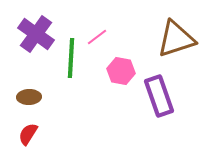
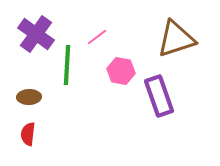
green line: moved 4 px left, 7 px down
red semicircle: rotated 25 degrees counterclockwise
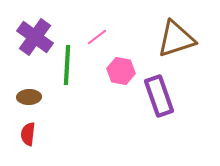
purple cross: moved 1 px left, 3 px down
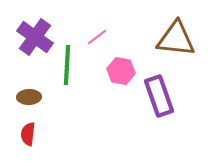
brown triangle: rotated 24 degrees clockwise
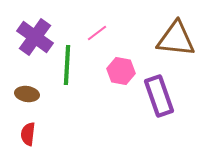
pink line: moved 4 px up
brown ellipse: moved 2 px left, 3 px up; rotated 10 degrees clockwise
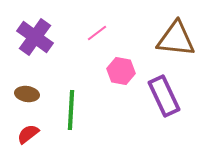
green line: moved 4 px right, 45 px down
purple rectangle: moved 5 px right; rotated 6 degrees counterclockwise
red semicircle: rotated 45 degrees clockwise
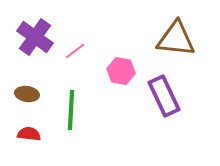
pink line: moved 22 px left, 18 px down
red semicircle: moved 1 px right; rotated 45 degrees clockwise
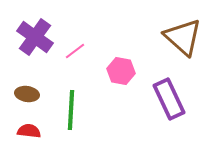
brown triangle: moved 7 px right, 2 px up; rotated 36 degrees clockwise
purple rectangle: moved 5 px right, 3 px down
red semicircle: moved 3 px up
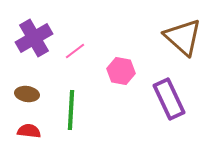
purple cross: moved 1 px left, 1 px down; rotated 24 degrees clockwise
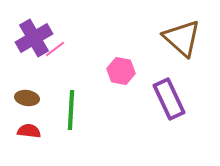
brown triangle: moved 1 px left, 1 px down
pink line: moved 20 px left, 2 px up
brown ellipse: moved 4 px down
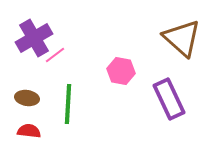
pink line: moved 6 px down
green line: moved 3 px left, 6 px up
